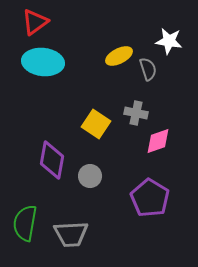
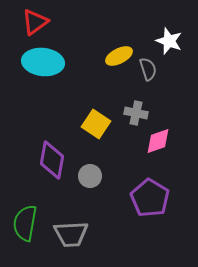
white star: rotated 12 degrees clockwise
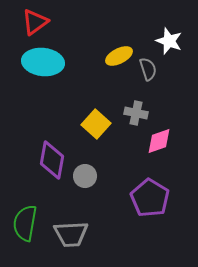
yellow square: rotated 8 degrees clockwise
pink diamond: moved 1 px right
gray circle: moved 5 px left
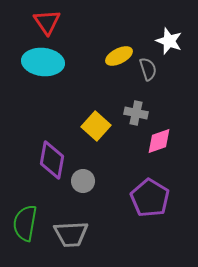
red triangle: moved 12 px right; rotated 28 degrees counterclockwise
yellow square: moved 2 px down
gray circle: moved 2 px left, 5 px down
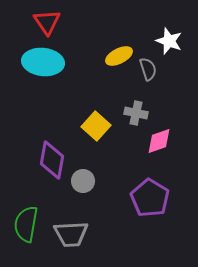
green semicircle: moved 1 px right, 1 px down
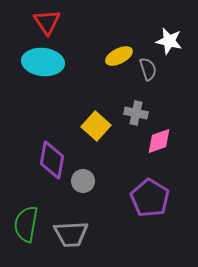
white star: rotated 8 degrees counterclockwise
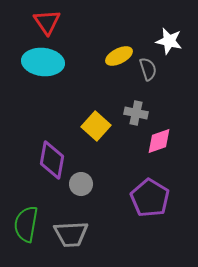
gray circle: moved 2 px left, 3 px down
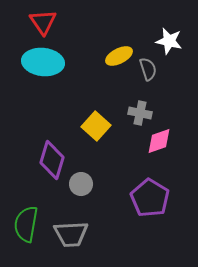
red triangle: moved 4 px left
gray cross: moved 4 px right
purple diamond: rotated 6 degrees clockwise
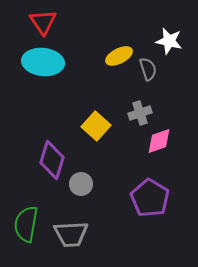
gray cross: rotated 30 degrees counterclockwise
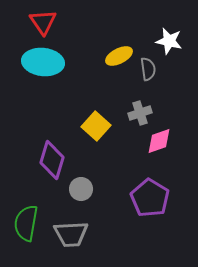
gray semicircle: rotated 10 degrees clockwise
gray circle: moved 5 px down
green semicircle: moved 1 px up
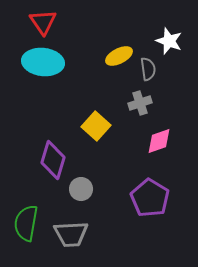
white star: rotated 8 degrees clockwise
gray cross: moved 10 px up
purple diamond: moved 1 px right
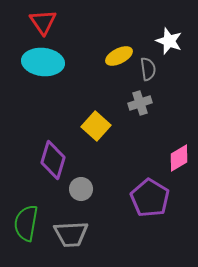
pink diamond: moved 20 px right, 17 px down; rotated 12 degrees counterclockwise
